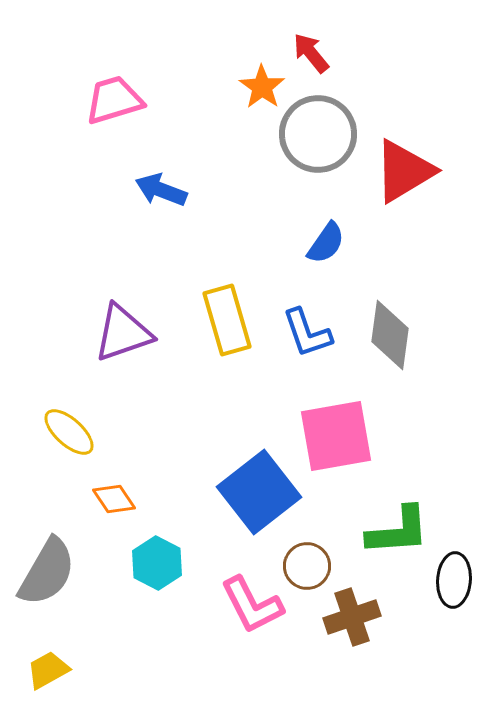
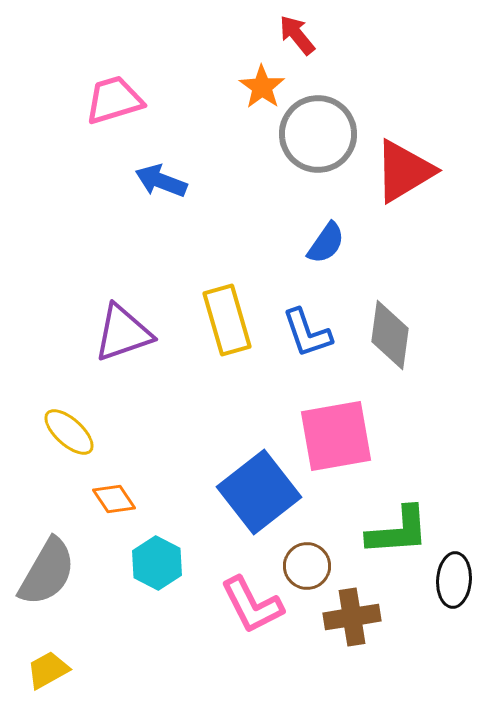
red arrow: moved 14 px left, 18 px up
blue arrow: moved 9 px up
brown cross: rotated 10 degrees clockwise
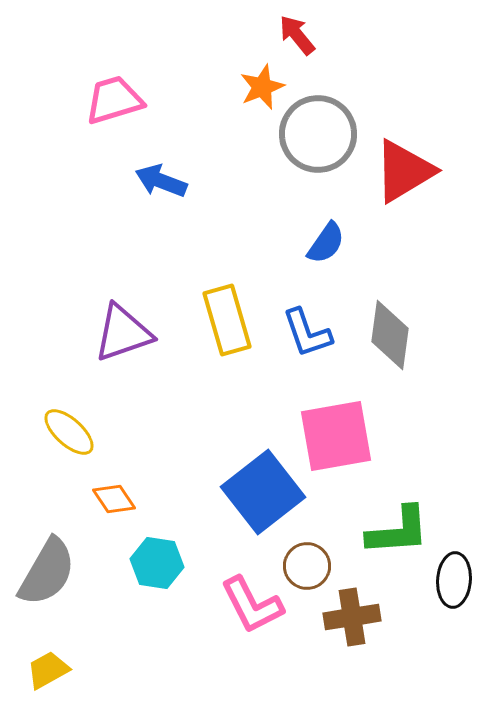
orange star: rotated 15 degrees clockwise
blue square: moved 4 px right
cyan hexagon: rotated 18 degrees counterclockwise
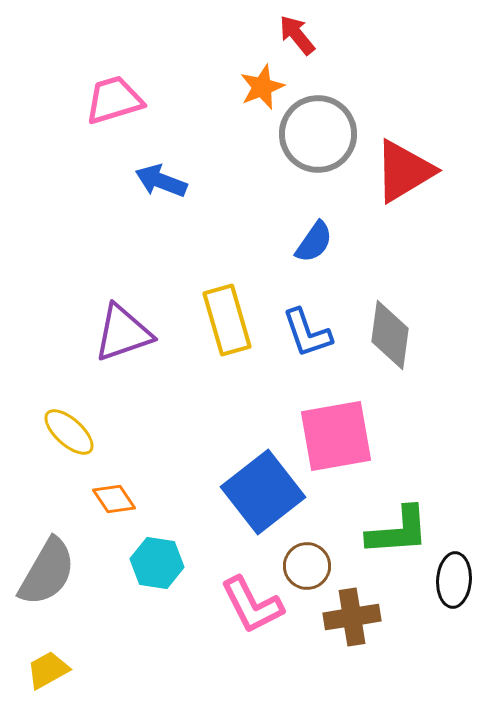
blue semicircle: moved 12 px left, 1 px up
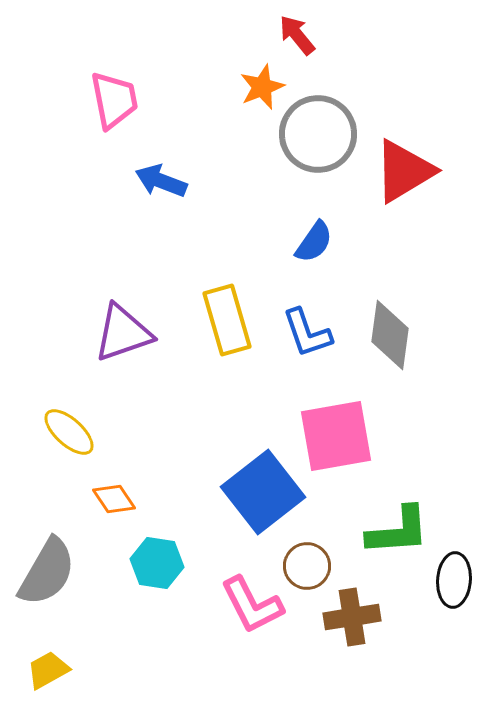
pink trapezoid: rotated 96 degrees clockwise
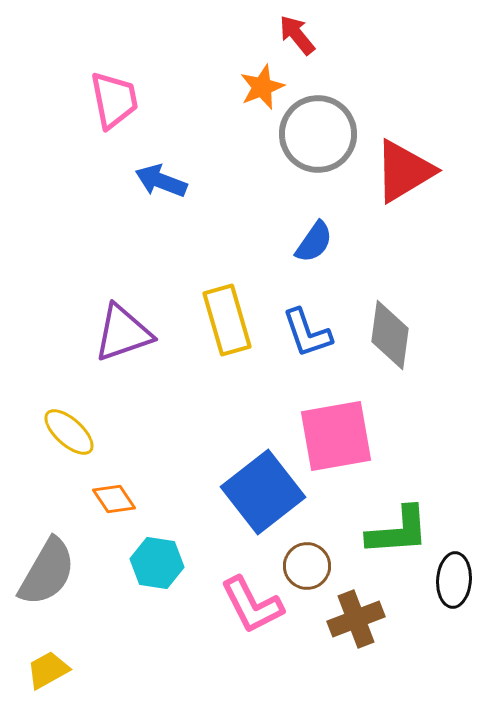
brown cross: moved 4 px right, 2 px down; rotated 12 degrees counterclockwise
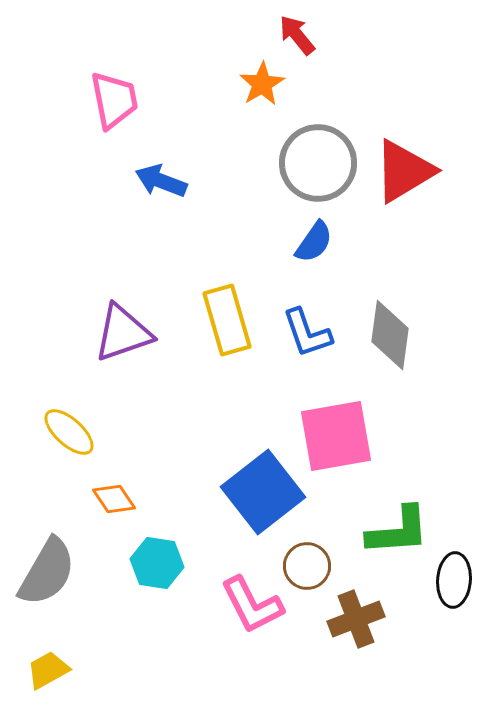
orange star: moved 3 px up; rotated 9 degrees counterclockwise
gray circle: moved 29 px down
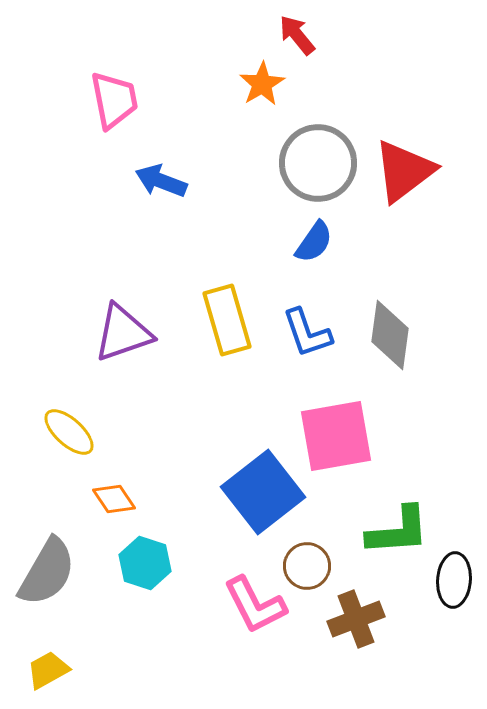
red triangle: rotated 6 degrees counterclockwise
cyan hexagon: moved 12 px left; rotated 9 degrees clockwise
pink L-shape: moved 3 px right
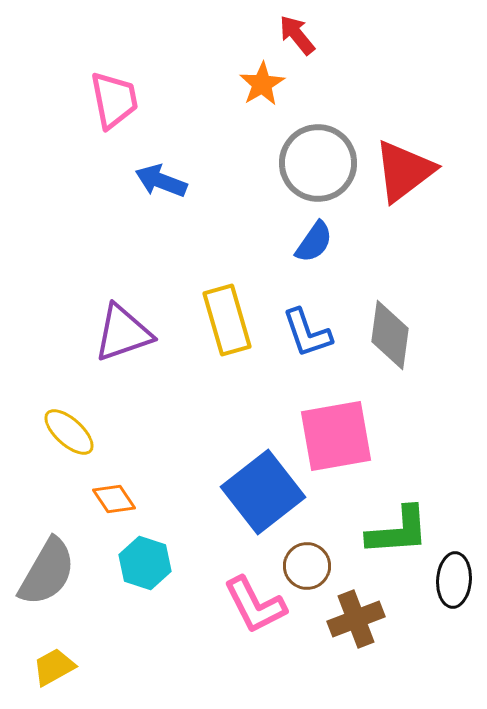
yellow trapezoid: moved 6 px right, 3 px up
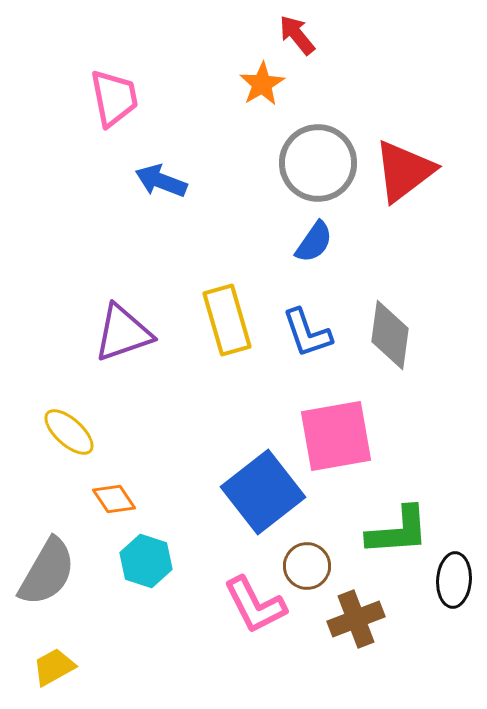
pink trapezoid: moved 2 px up
cyan hexagon: moved 1 px right, 2 px up
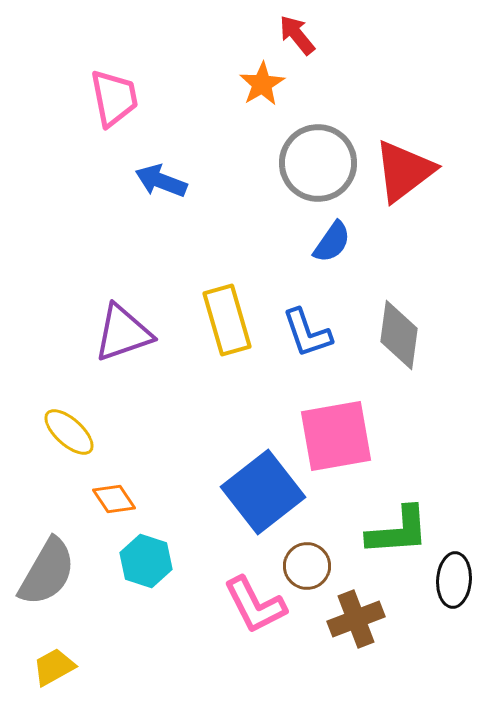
blue semicircle: moved 18 px right
gray diamond: moved 9 px right
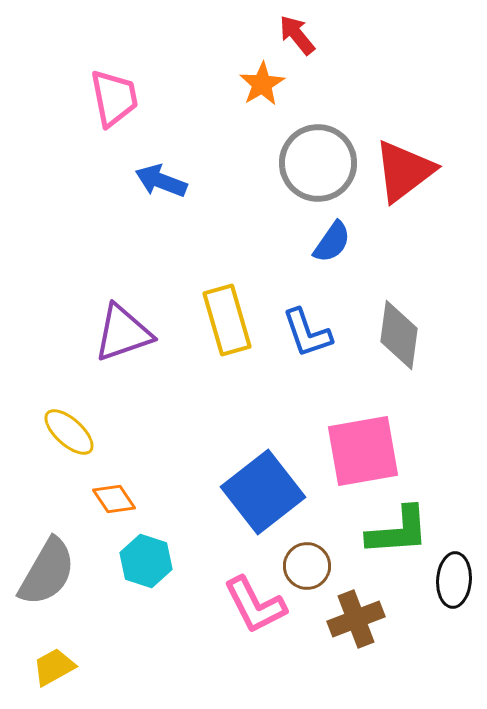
pink square: moved 27 px right, 15 px down
